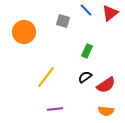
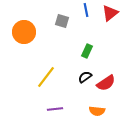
blue line: rotated 32 degrees clockwise
gray square: moved 1 px left
red semicircle: moved 2 px up
orange semicircle: moved 9 px left
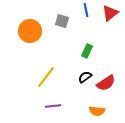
orange circle: moved 6 px right, 1 px up
purple line: moved 2 px left, 3 px up
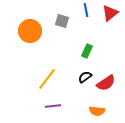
yellow line: moved 1 px right, 2 px down
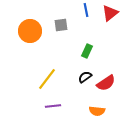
gray square: moved 1 px left, 4 px down; rotated 24 degrees counterclockwise
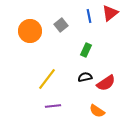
blue line: moved 3 px right, 6 px down
gray square: rotated 32 degrees counterclockwise
green rectangle: moved 1 px left, 1 px up
black semicircle: rotated 24 degrees clockwise
orange semicircle: rotated 28 degrees clockwise
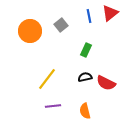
red semicircle: rotated 60 degrees clockwise
orange semicircle: moved 12 px left; rotated 42 degrees clockwise
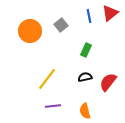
red semicircle: moved 2 px right, 1 px up; rotated 102 degrees clockwise
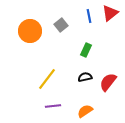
orange semicircle: rotated 70 degrees clockwise
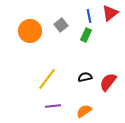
green rectangle: moved 15 px up
orange semicircle: moved 1 px left
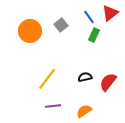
blue line: moved 1 px down; rotated 24 degrees counterclockwise
green rectangle: moved 8 px right
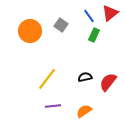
blue line: moved 1 px up
gray square: rotated 16 degrees counterclockwise
